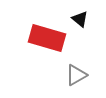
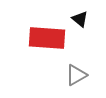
red rectangle: rotated 12 degrees counterclockwise
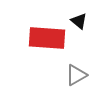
black triangle: moved 1 px left, 2 px down
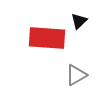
black triangle: rotated 36 degrees clockwise
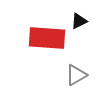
black triangle: rotated 18 degrees clockwise
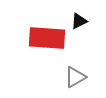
gray triangle: moved 1 px left, 2 px down
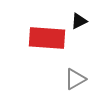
gray triangle: moved 2 px down
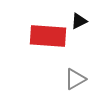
red rectangle: moved 1 px right, 2 px up
